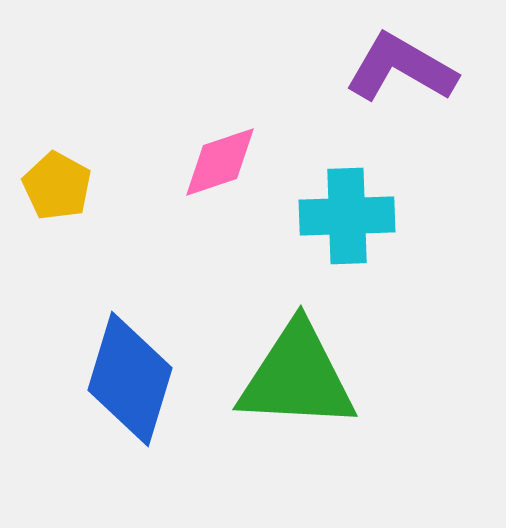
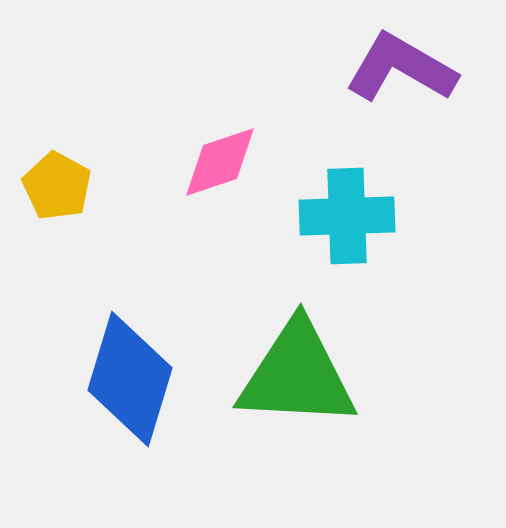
green triangle: moved 2 px up
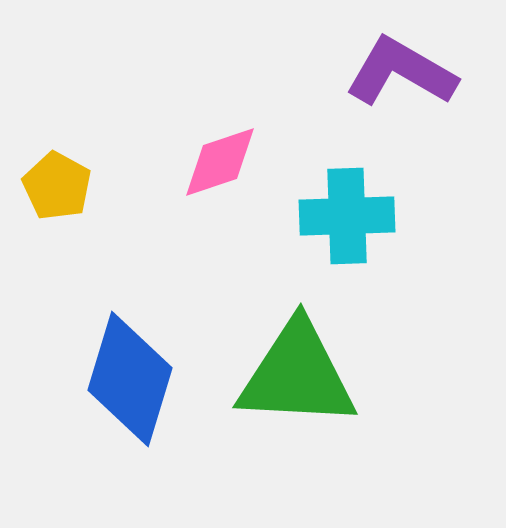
purple L-shape: moved 4 px down
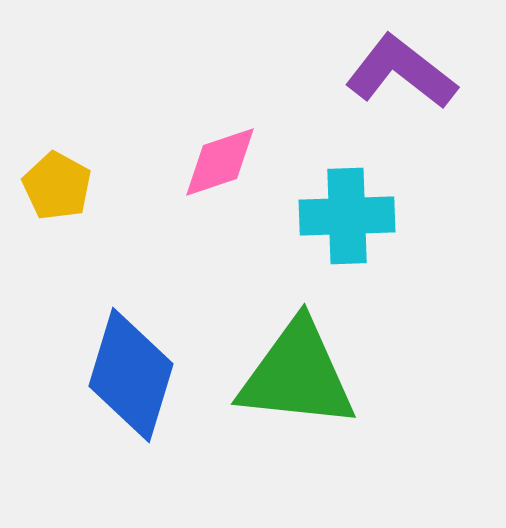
purple L-shape: rotated 8 degrees clockwise
green triangle: rotated 3 degrees clockwise
blue diamond: moved 1 px right, 4 px up
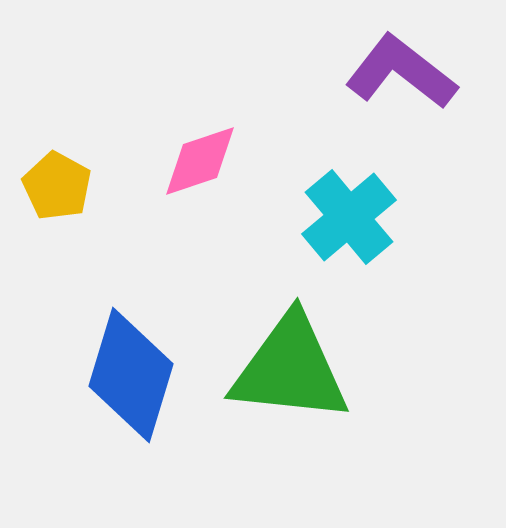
pink diamond: moved 20 px left, 1 px up
cyan cross: moved 2 px right, 1 px down; rotated 38 degrees counterclockwise
green triangle: moved 7 px left, 6 px up
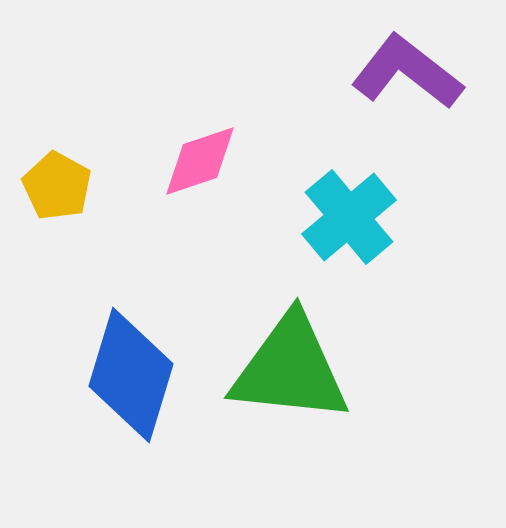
purple L-shape: moved 6 px right
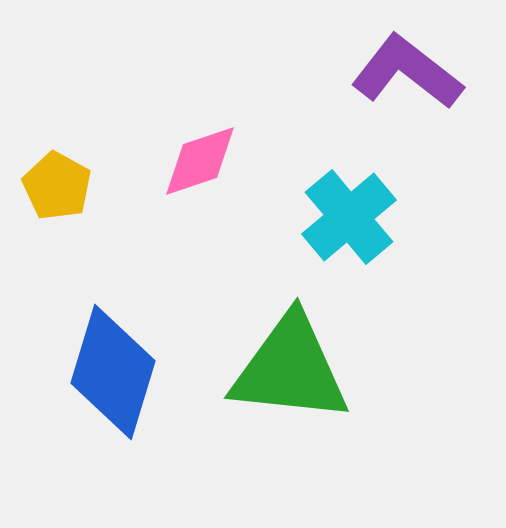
blue diamond: moved 18 px left, 3 px up
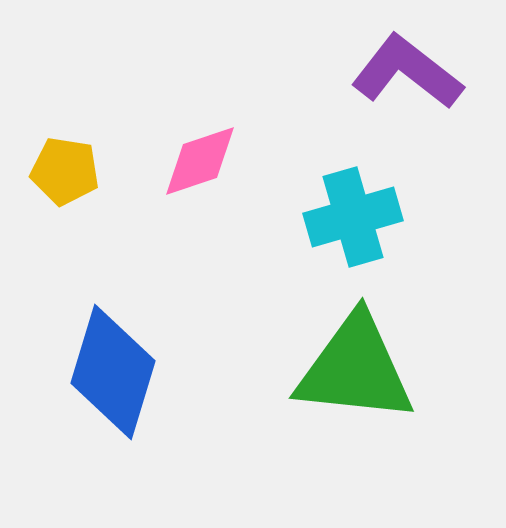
yellow pentagon: moved 8 px right, 15 px up; rotated 20 degrees counterclockwise
cyan cross: moved 4 px right; rotated 24 degrees clockwise
green triangle: moved 65 px right
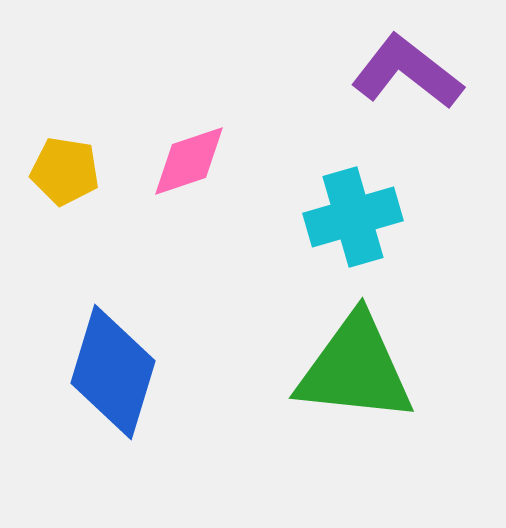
pink diamond: moved 11 px left
